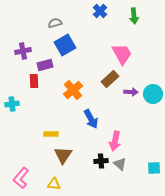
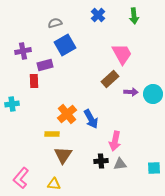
blue cross: moved 2 px left, 4 px down
orange cross: moved 6 px left, 24 px down
yellow rectangle: moved 1 px right
gray triangle: rotated 48 degrees counterclockwise
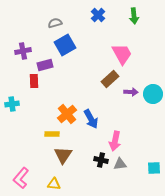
black cross: moved 1 px up; rotated 16 degrees clockwise
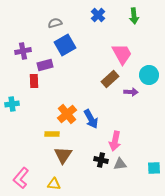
cyan circle: moved 4 px left, 19 px up
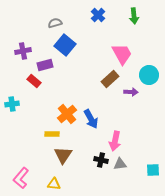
blue square: rotated 20 degrees counterclockwise
red rectangle: rotated 48 degrees counterclockwise
cyan square: moved 1 px left, 2 px down
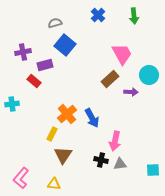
purple cross: moved 1 px down
blue arrow: moved 1 px right, 1 px up
yellow rectangle: rotated 64 degrees counterclockwise
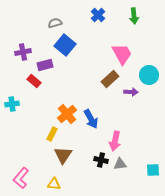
blue arrow: moved 1 px left, 1 px down
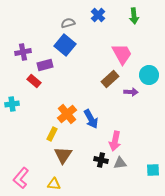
gray semicircle: moved 13 px right
gray triangle: moved 1 px up
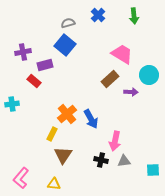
pink trapezoid: rotated 30 degrees counterclockwise
gray triangle: moved 4 px right, 2 px up
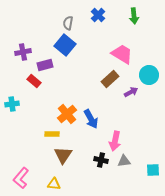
gray semicircle: rotated 64 degrees counterclockwise
purple arrow: rotated 32 degrees counterclockwise
yellow rectangle: rotated 64 degrees clockwise
